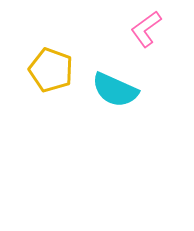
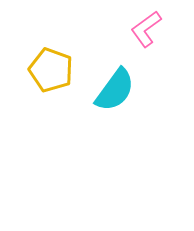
cyan semicircle: rotated 78 degrees counterclockwise
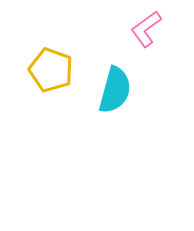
cyan semicircle: rotated 21 degrees counterclockwise
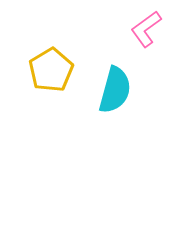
yellow pentagon: rotated 21 degrees clockwise
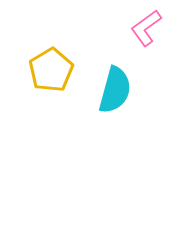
pink L-shape: moved 1 px up
